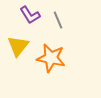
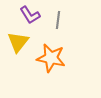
gray line: rotated 30 degrees clockwise
yellow triangle: moved 4 px up
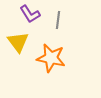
purple L-shape: moved 1 px up
yellow triangle: rotated 15 degrees counterclockwise
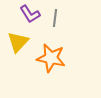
gray line: moved 3 px left, 2 px up
yellow triangle: rotated 20 degrees clockwise
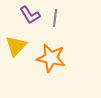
purple L-shape: moved 1 px down
yellow triangle: moved 2 px left, 4 px down
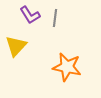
orange star: moved 16 px right, 9 px down
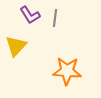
orange star: moved 4 px down; rotated 8 degrees counterclockwise
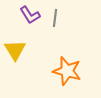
yellow triangle: moved 1 px left, 4 px down; rotated 15 degrees counterclockwise
orange star: rotated 12 degrees clockwise
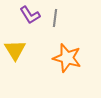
orange star: moved 13 px up
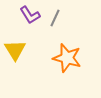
gray line: rotated 18 degrees clockwise
